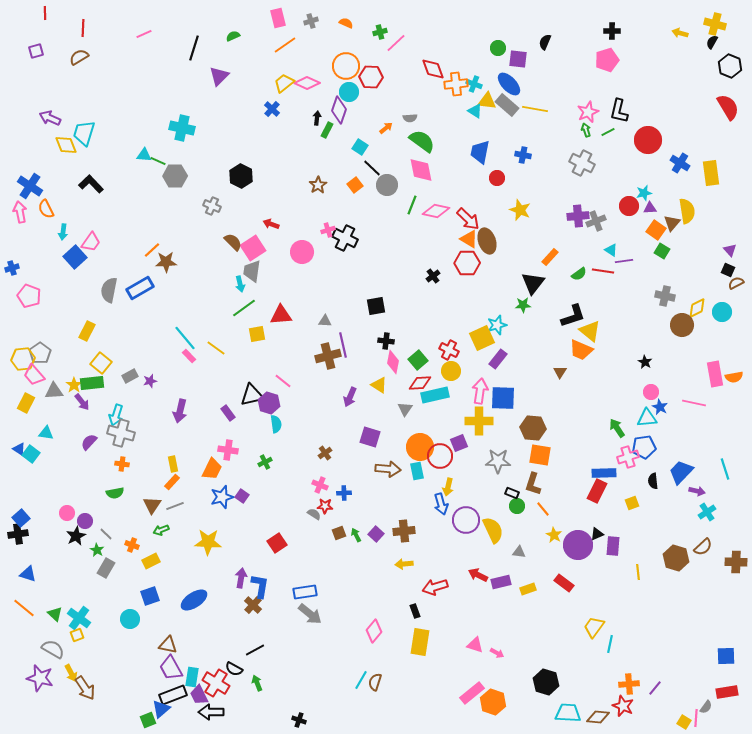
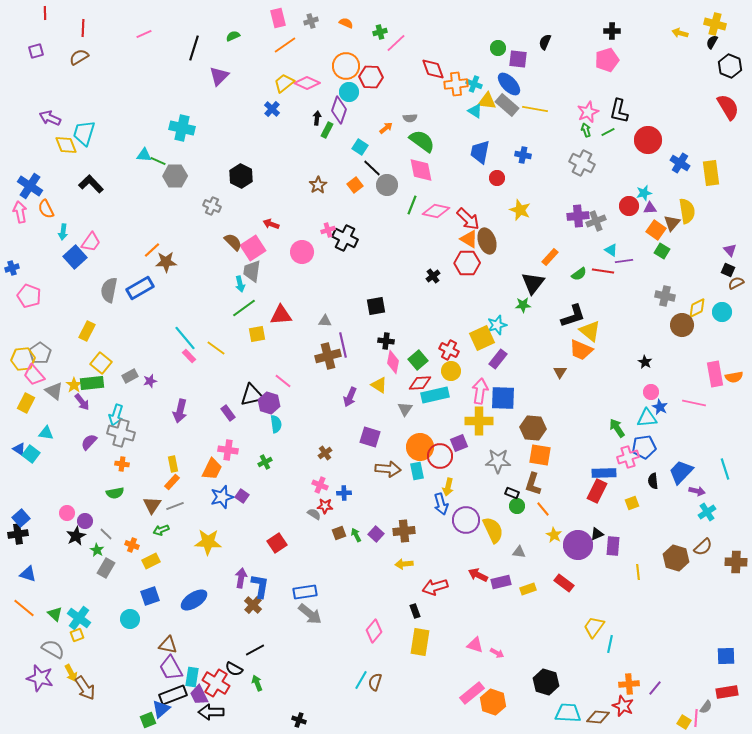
gray triangle at (54, 391): rotated 42 degrees clockwise
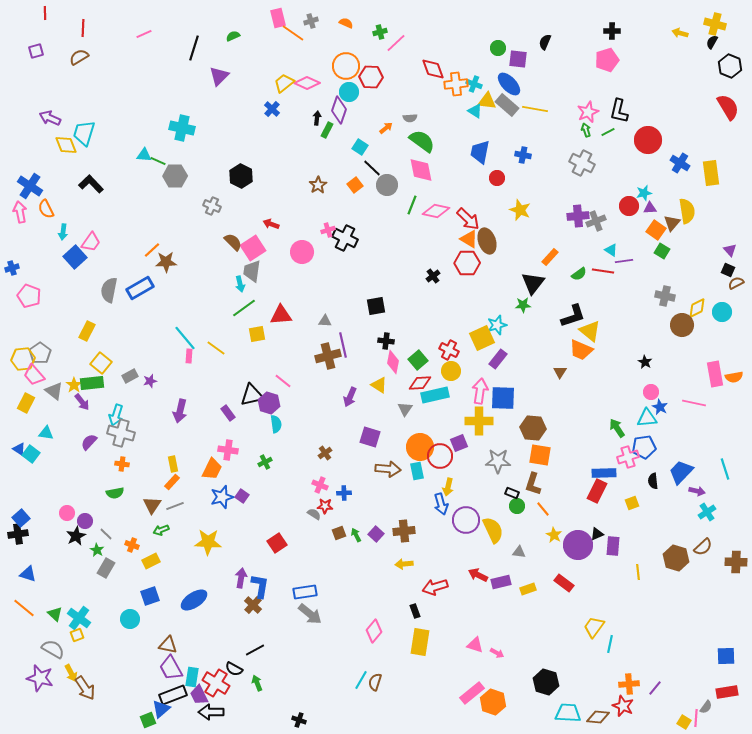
orange line at (285, 45): moved 8 px right, 12 px up; rotated 70 degrees clockwise
pink rectangle at (189, 356): rotated 48 degrees clockwise
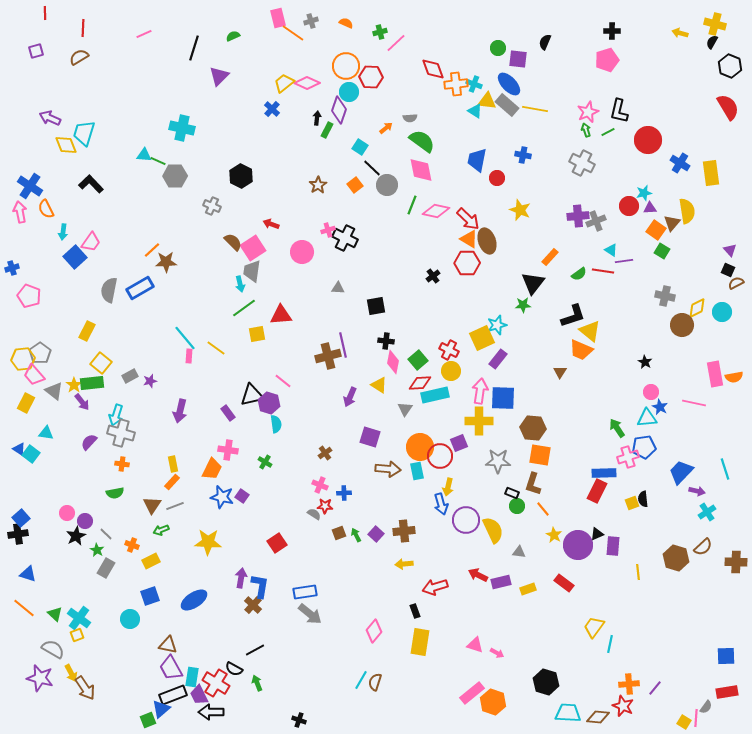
blue trapezoid at (480, 152): moved 3 px left, 8 px down
gray triangle at (325, 321): moved 13 px right, 33 px up
green cross at (265, 462): rotated 32 degrees counterclockwise
black semicircle at (653, 481): moved 10 px left, 18 px down
blue star at (222, 497): rotated 30 degrees clockwise
